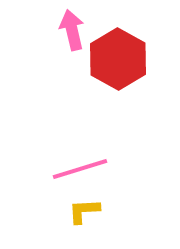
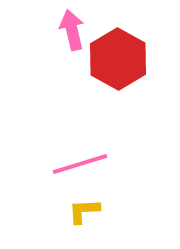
pink line: moved 5 px up
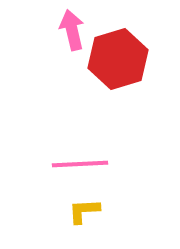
red hexagon: rotated 14 degrees clockwise
pink line: rotated 14 degrees clockwise
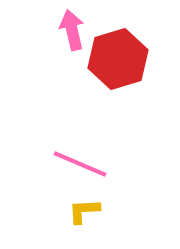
pink line: rotated 26 degrees clockwise
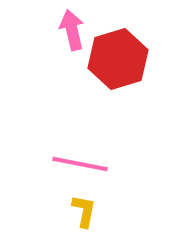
pink line: rotated 12 degrees counterclockwise
yellow L-shape: rotated 104 degrees clockwise
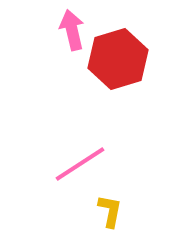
pink line: rotated 44 degrees counterclockwise
yellow L-shape: moved 26 px right
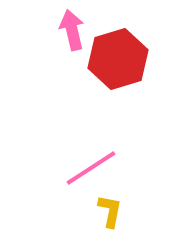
pink line: moved 11 px right, 4 px down
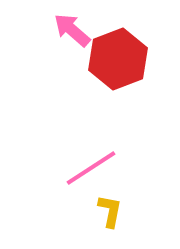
pink arrow: rotated 36 degrees counterclockwise
red hexagon: rotated 4 degrees counterclockwise
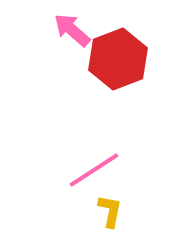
pink line: moved 3 px right, 2 px down
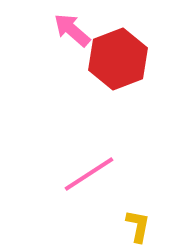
pink line: moved 5 px left, 4 px down
yellow L-shape: moved 28 px right, 15 px down
